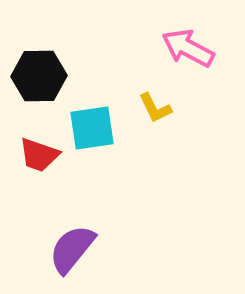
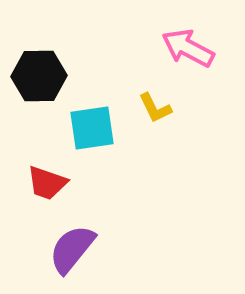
red trapezoid: moved 8 px right, 28 px down
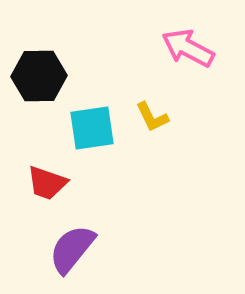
yellow L-shape: moved 3 px left, 9 px down
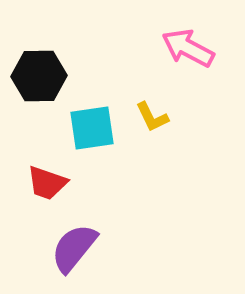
purple semicircle: moved 2 px right, 1 px up
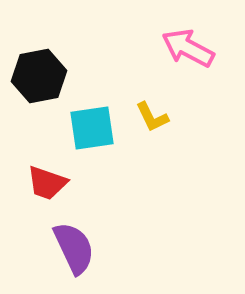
black hexagon: rotated 10 degrees counterclockwise
purple semicircle: rotated 116 degrees clockwise
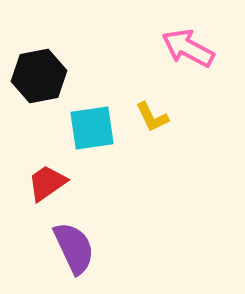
red trapezoid: rotated 126 degrees clockwise
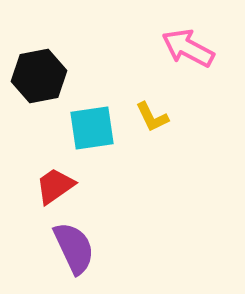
red trapezoid: moved 8 px right, 3 px down
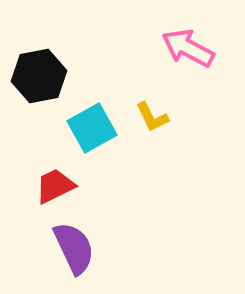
cyan square: rotated 21 degrees counterclockwise
red trapezoid: rotated 9 degrees clockwise
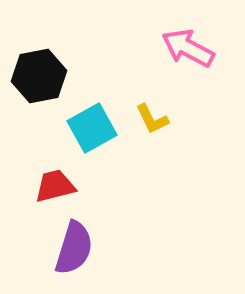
yellow L-shape: moved 2 px down
red trapezoid: rotated 12 degrees clockwise
purple semicircle: rotated 42 degrees clockwise
